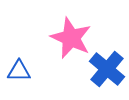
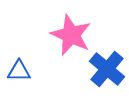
pink star: moved 3 px up
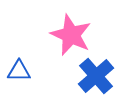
blue cross: moved 11 px left, 7 px down; rotated 9 degrees clockwise
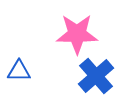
pink star: moved 6 px right, 1 px up; rotated 24 degrees counterclockwise
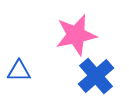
pink star: moved 1 px left, 1 px down; rotated 12 degrees counterclockwise
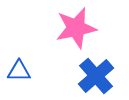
pink star: moved 7 px up
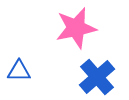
blue cross: moved 1 px right, 1 px down
